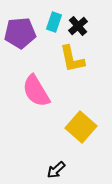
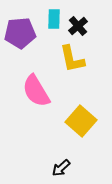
cyan rectangle: moved 3 px up; rotated 18 degrees counterclockwise
yellow square: moved 6 px up
black arrow: moved 5 px right, 2 px up
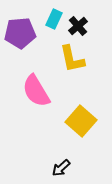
cyan rectangle: rotated 24 degrees clockwise
